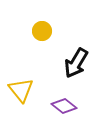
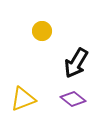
yellow triangle: moved 2 px right, 9 px down; rotated 48 degrees clockwise
purple diamond: moved 9 px right, 7 px up
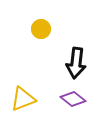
yellow circle: moved 1 px left, 2 px up
black arrow: rotated 24 degrees counterclockwise
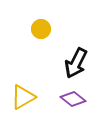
black arrow: rotated 20 degrees clockwise
yellow triangle: moved 2 px up; rotated 8 degrees counterclockwise
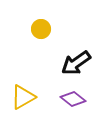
black arrow: rotated 28 degrees clockwise
